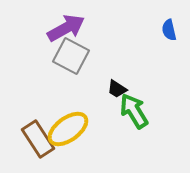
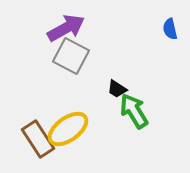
blue semicircle: moved 1 px right, 1 px up
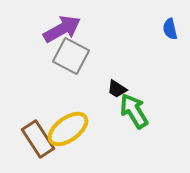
purple arrow: moved 4 px left, 1 px down
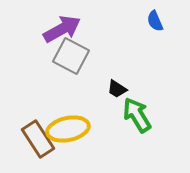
blue semicircle: moved 15 px left, 8 px up; rotated 10 degrees counterclockwise
green arrow: moved 3 px right, 4 px down
yellow ellipse: rotated 24 degrees clockwise
